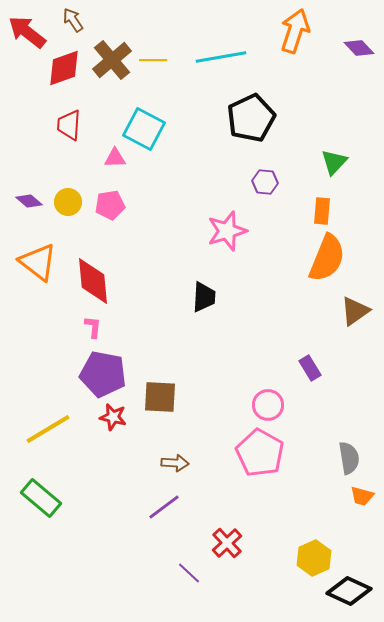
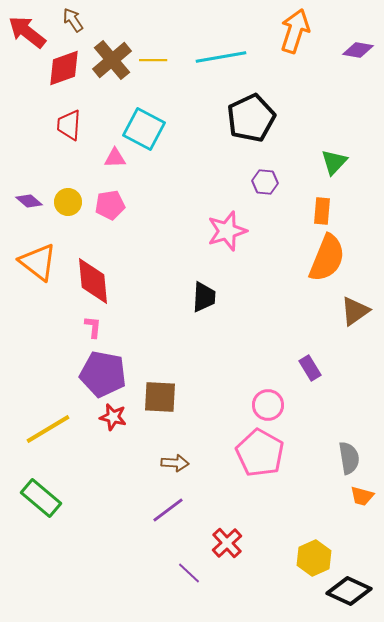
purple diamond at (359, 48): moved 1 px left, 2 px down; rotated 36 degrees counterclockwise
purple line at (164, 507): moved 4 px right, 3 px down
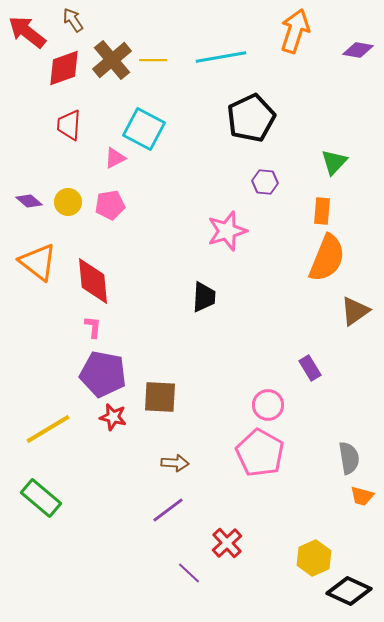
pink triangle at (115, 158): rotated 25 degrees counterclockwise
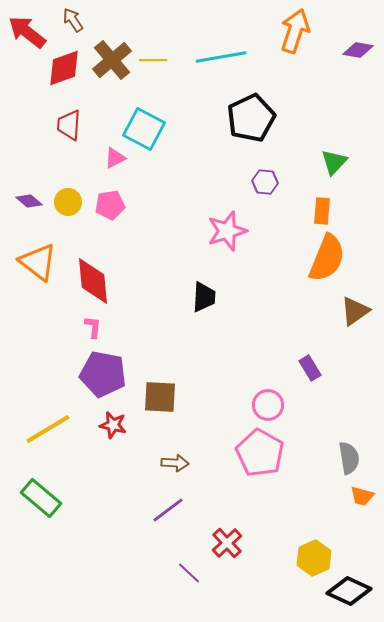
red star at (113, 417): moved 8 px down
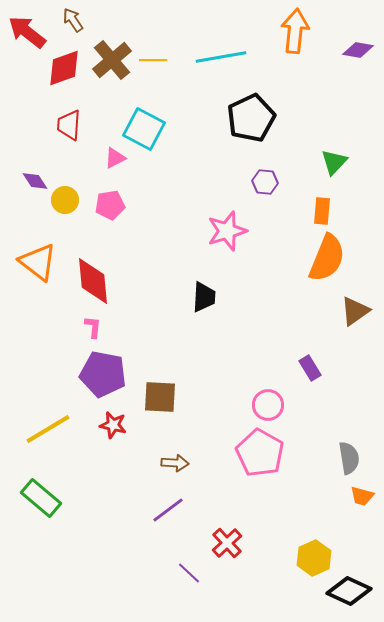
orange arrow at (295, 31): rotated 12 degrees counterclockwise
purple diamond at (29, 201): moved 6 px right, 20 px up; rotated 16 degrees clockwise
yellow circle at (68, 202): moved 3 px left, 2 px up
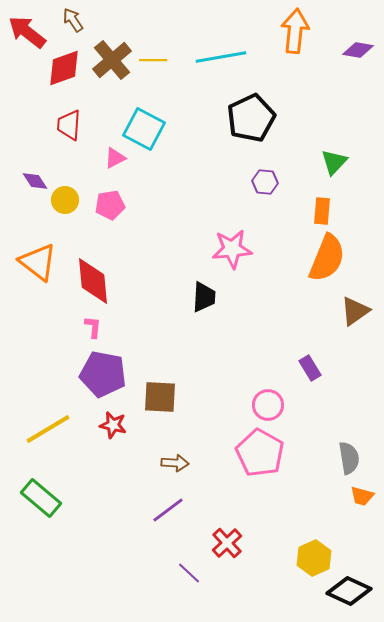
pink star at (227, 231): moved 5 px right, 18 px down; rotated 12 degrees clockwise
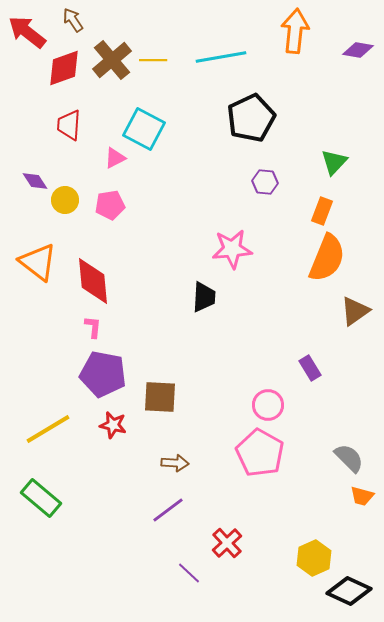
orange rectangle at (322, 211): rotated 16 degrees clockwise
gray semicircle at (349, 458): rotated 36 degrees counterclockwise
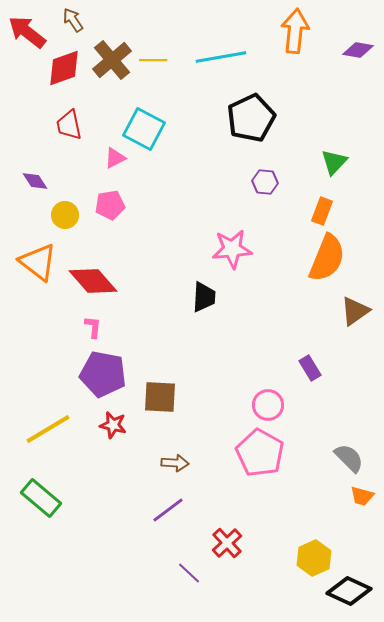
red trapezoid at (69, 125): rotated 16 degrees counterclockwise
yellow circle at (65, 200): moved 15 px down
red diamond at (93, 281): rotated 36 degrees counterclockwise
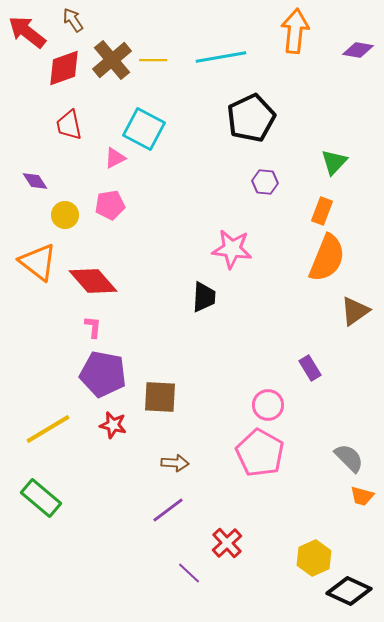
pink star at (232, 249): rotated 12 degrees clockwise
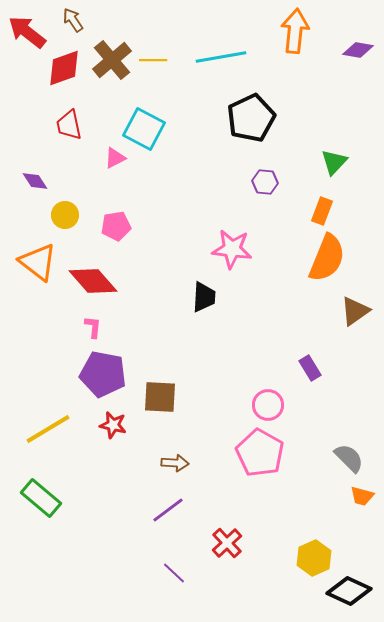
pink pentagon at (110, 205): moved 6 px right, 21 px down
purple line at (189, 573): moved 15 px left
